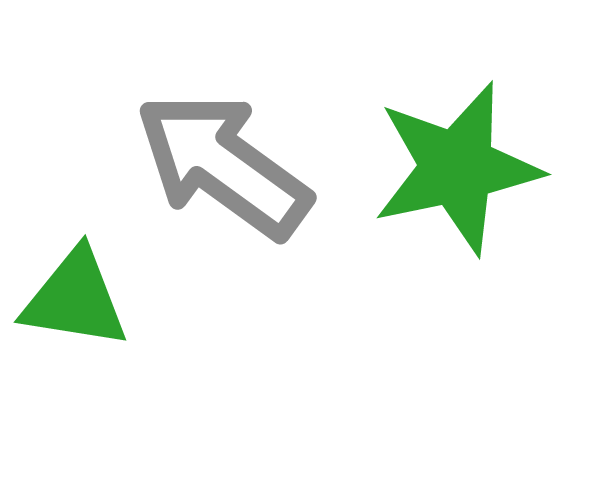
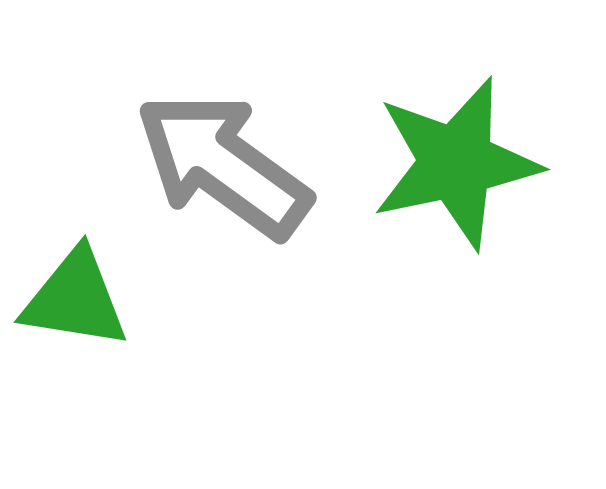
green star: moved 1 px left, 5 px up
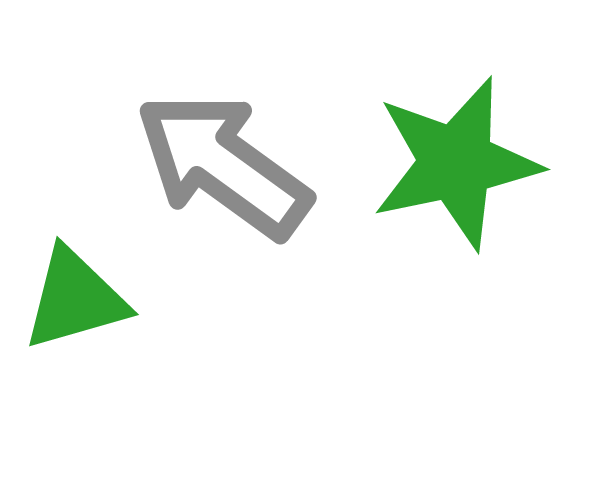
green triangle: rotated 25 degrees counterclockwise
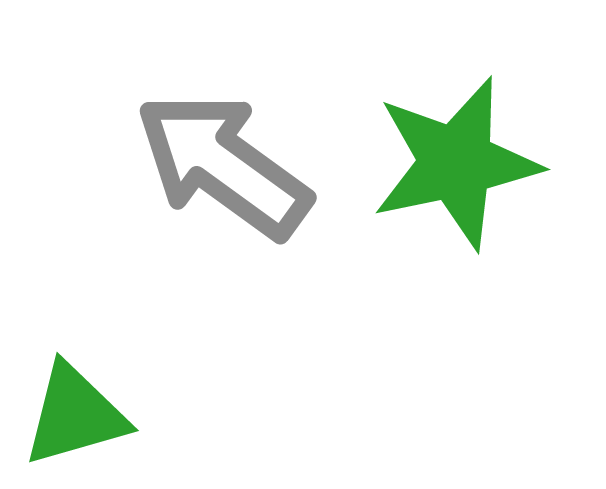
green triangle: moved 116 px down
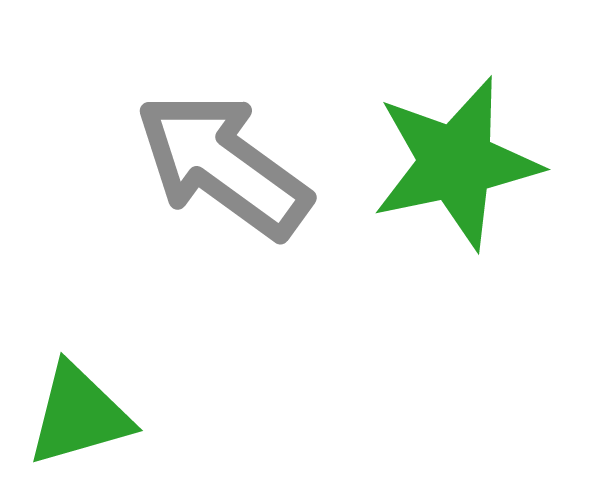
green triangle: moved 4 px right
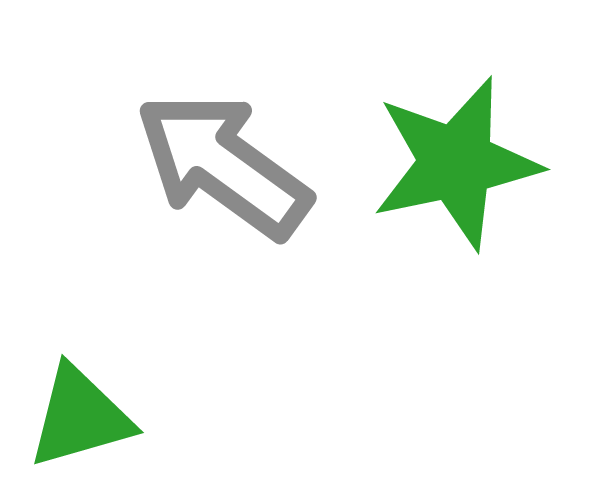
green triangle: moved 1 px right, 2 px down
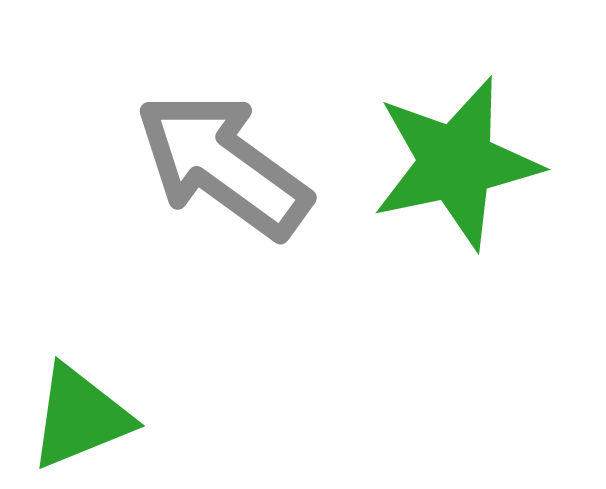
green triangle: rotated 6 degrees counterclockwise
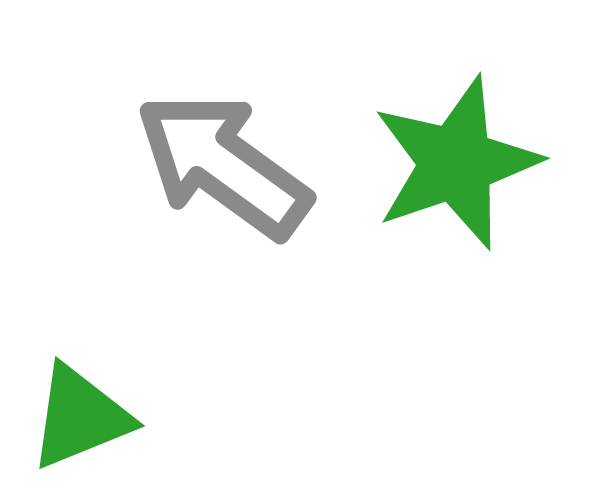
green star: rotated 7 degrees counterclockwise
